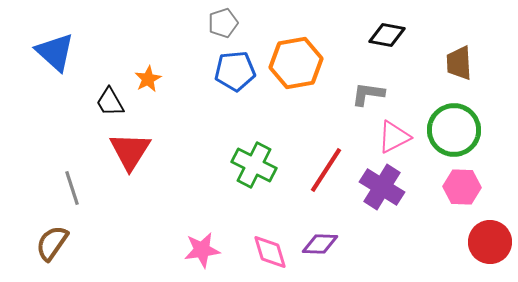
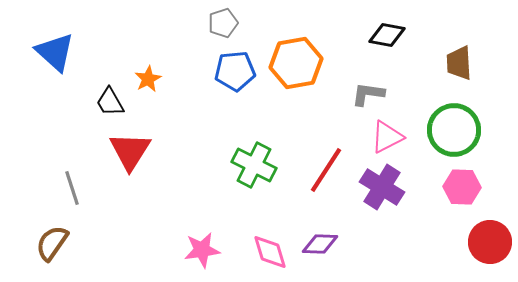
pink triangle: moved 7 px left
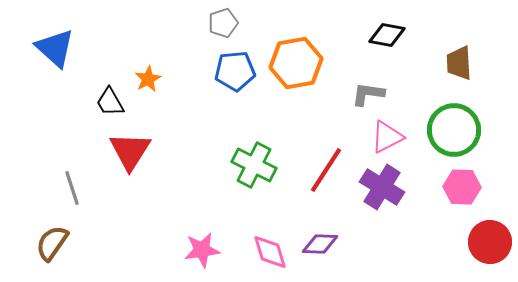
blue triangle: moved 4 px up
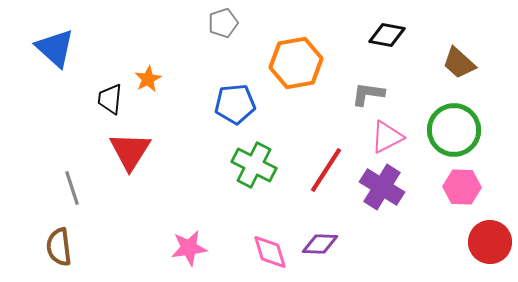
brown trapezoid: rotated 45 degrees counterclockwise
blue pentagon: moved 33 px down
black trapezoid: moved 3 px up; rotated 36 degrees clockwise
brown semicircle: moved 7 px right, 4 px down; rotated 42 degrees counterclockwise
pink star: moved 13 px left, 2 px up
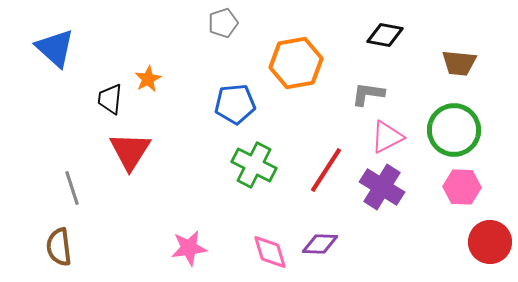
black diamond: moved 2 px left
brown trapezoid: rotated 36 degrees counterclockwise
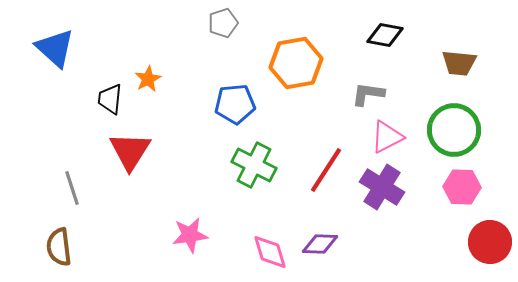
pink star: moved 1 px right, 13 px up
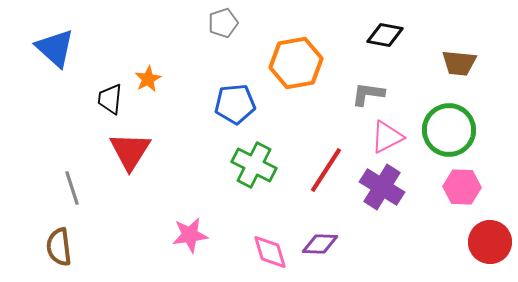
green circle: moved 5 px left
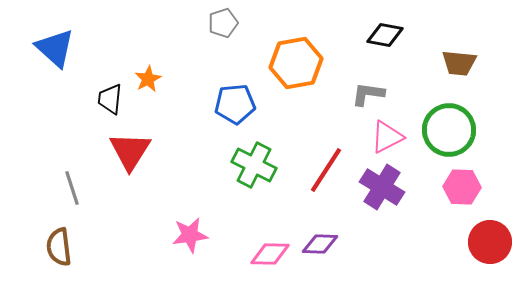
pink diamond: moved 2 px down; rotated 72 degrees counterclockwise
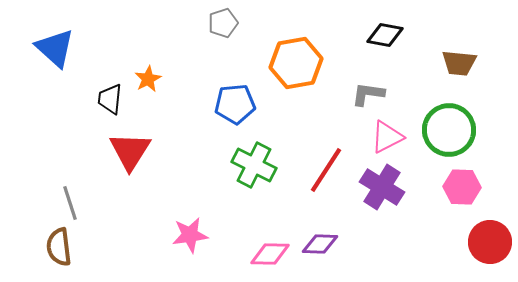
gray line: moved 2 px left, 15 px down
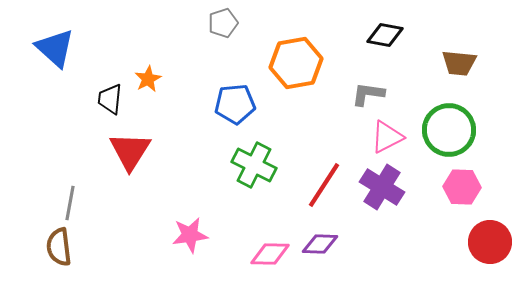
red line: moved 2 px left, 15 px down
gray line: rotated 28 degrees clockwise
